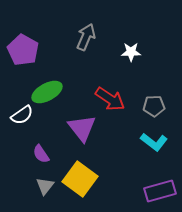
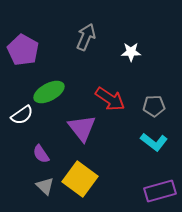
green ellipse: moved 2 px right
gray triangle: rotated 24 degrees counterclockwise
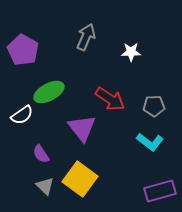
cyan L-shape: moved 4 px left
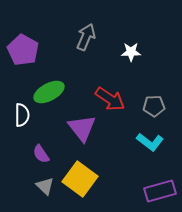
white semicircle: rotated 55 degrees counterclockwise
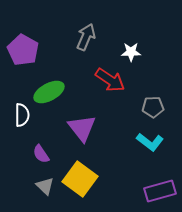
red arrow: moved 19 px up
gray pentagon: moved 1 px left, 1 px down
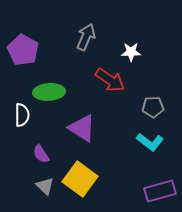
green ellipse: rotated 24 degrees clockwise
purple triangle: rotated 20 degrees counterclockwise
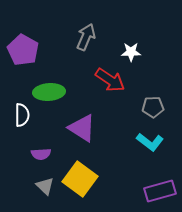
purple semicircle: rotated 60 degrees counterclockwise
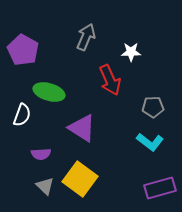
red arrow: rotated 32 degrees clockwise
green ellipse: rotated 20 degrees clockwise
white semicircle: rotated 20 degrees clockwise
purple rectangle: moved 3 px up
